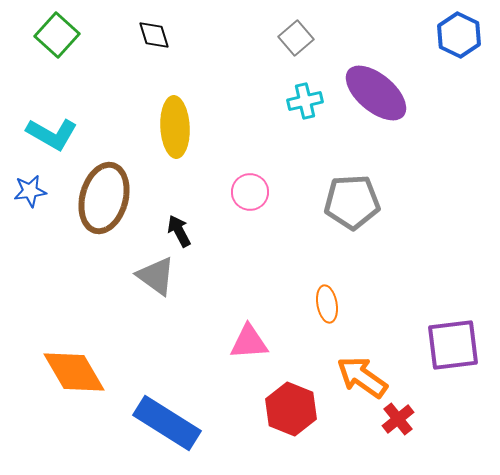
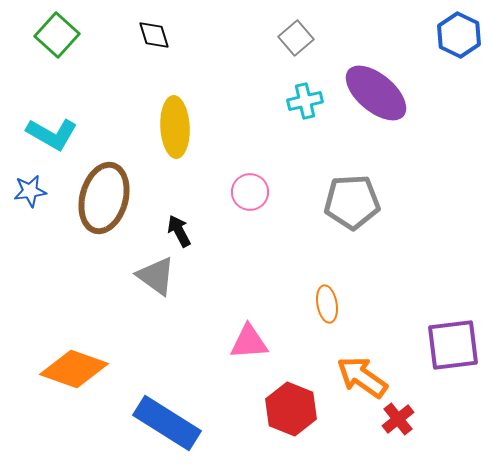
orange diamond: moved 3 px up; rotated 40 degrees counterclockwise
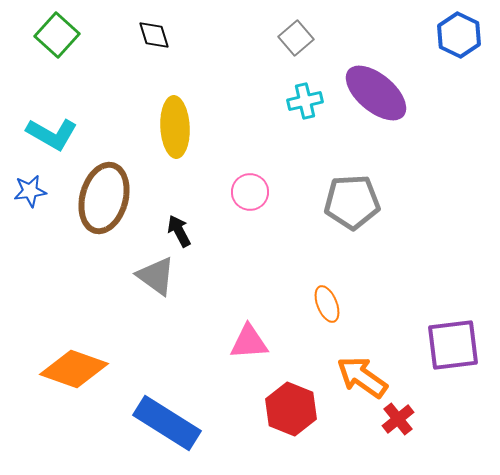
orange ellipse: rotated 12 degrees counterclockwise
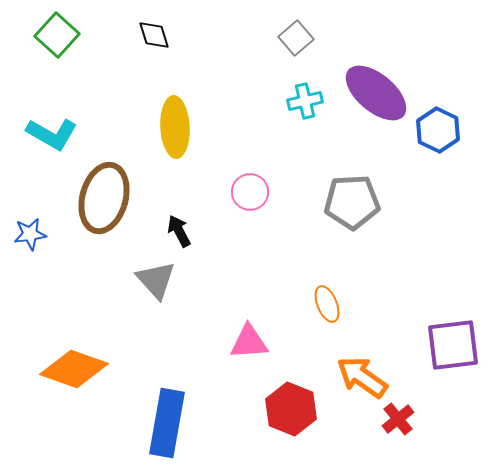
blue hexagon: moved 21 px left, 95 px down
blue star: moved 43 px down
gray triangle: moved 4 px down; rotated 12 degrees clockwise
blue rectangle: rotated 68 degrees clockwise
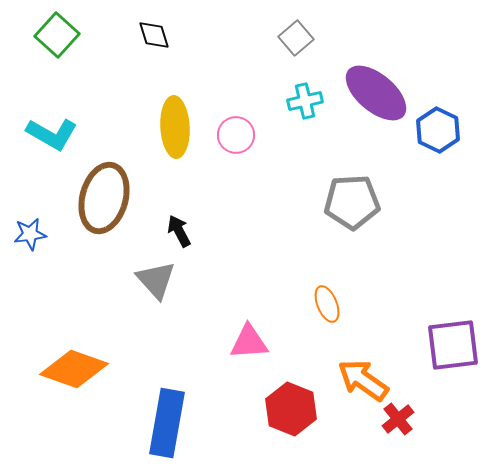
pink circle: moved 14 px left, 57 px up
orange arrow: moved 1 px right, 3 px down
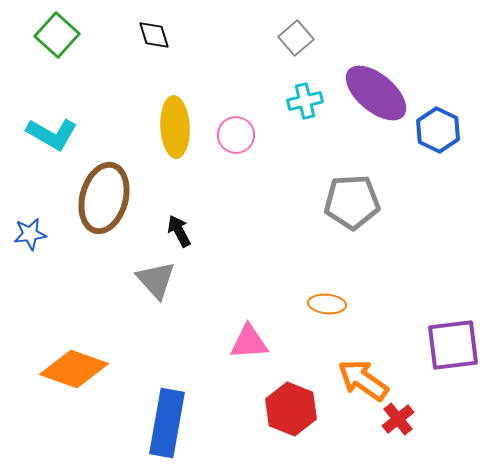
orange ellipse: rotated 63 degrees counterclockwise
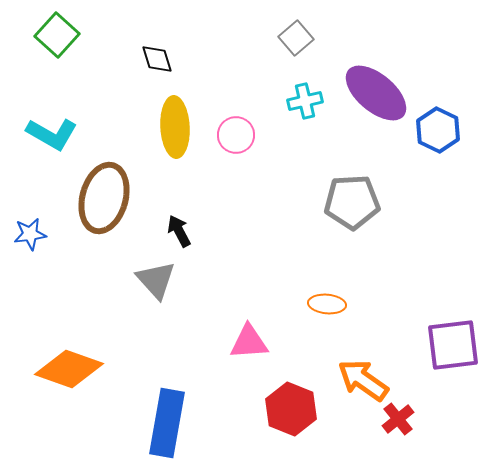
black diamond: moved 3 px right, 24 px down
orange diamond: moved 5 px left
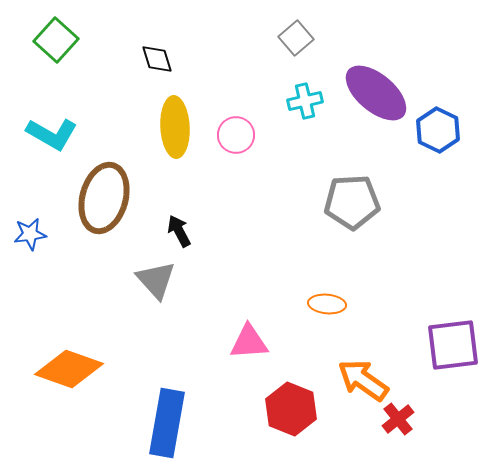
green square: moved 1 px left, 5 px down
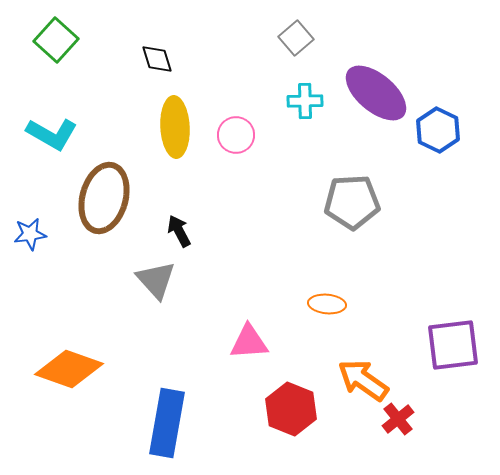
cyan cross: rotated 12 degrees clockwise
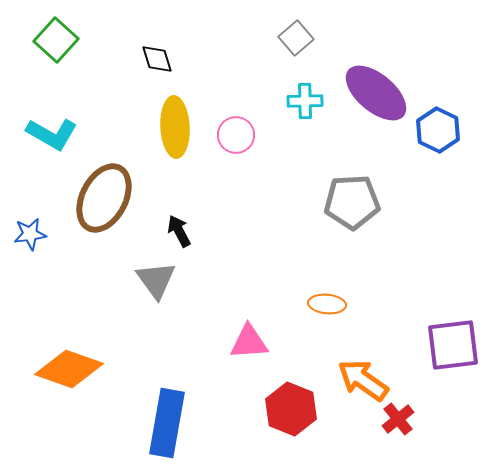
brown ellipse: rotated 12 degrees clockwise
gray triangle: rotated 6 degrees clockwise
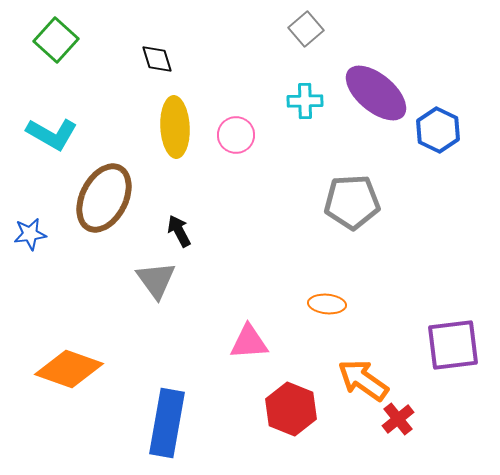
gray square: moved 10 px right, 9 px up
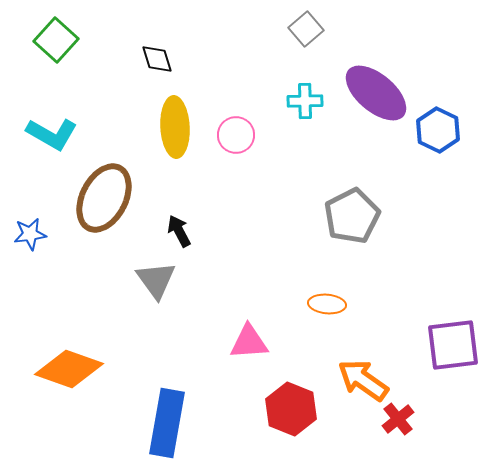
gray pentagon: moved 14 px down; rotated 24 degrees counterclockwise
